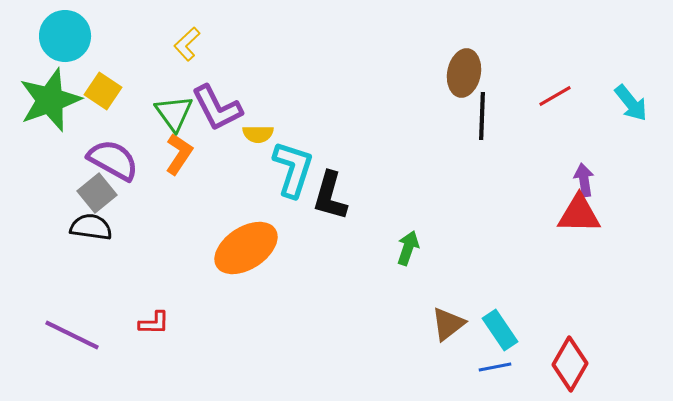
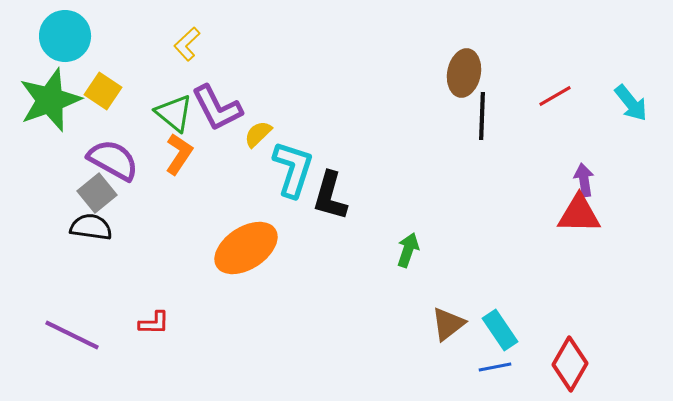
green triangle: rotated 15 degrees counterclockwise
yellow semicircle: rotated 136 degrees clockwise
green arrow: moved 2 px down
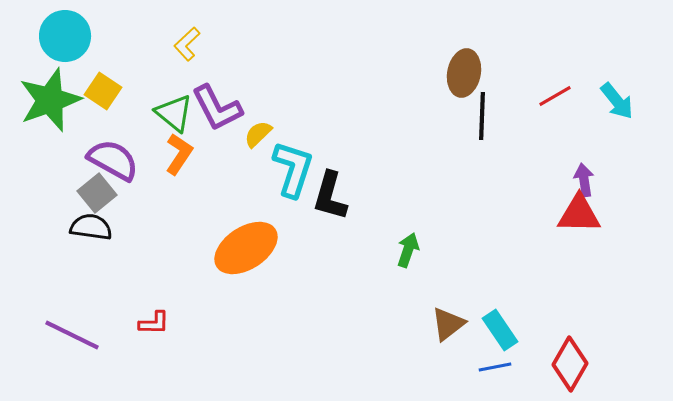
cyan arrow: moved 14 px left, 2 px up
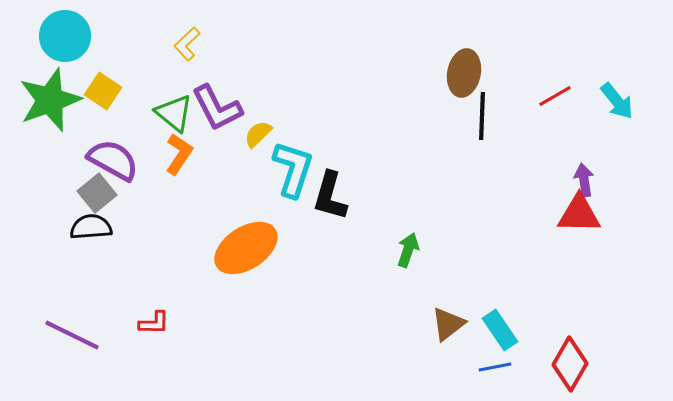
black semicircle: rotated 12 degrees counterclockwise
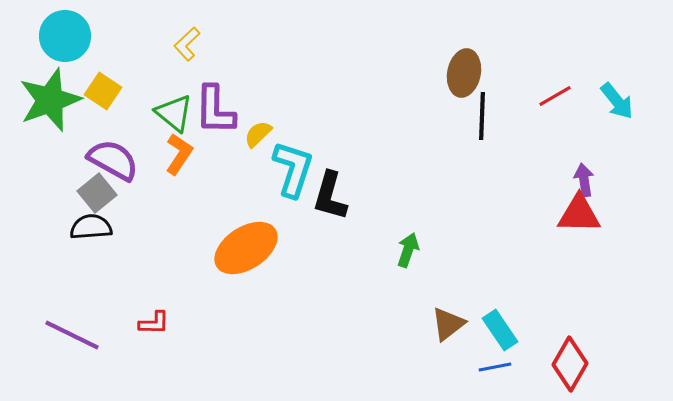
purple L-shape: moved 2 px left, 2 px down; rotated 28 degrees clockwise
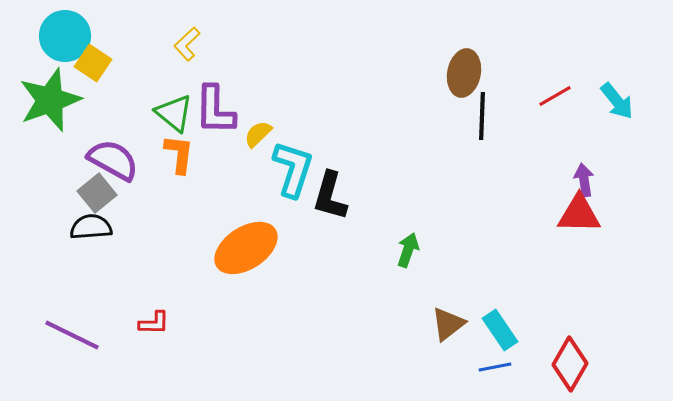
yellow square: moved 10 px left, 28 px up
orange L-shape: rotated 27 degrees counterclockwise
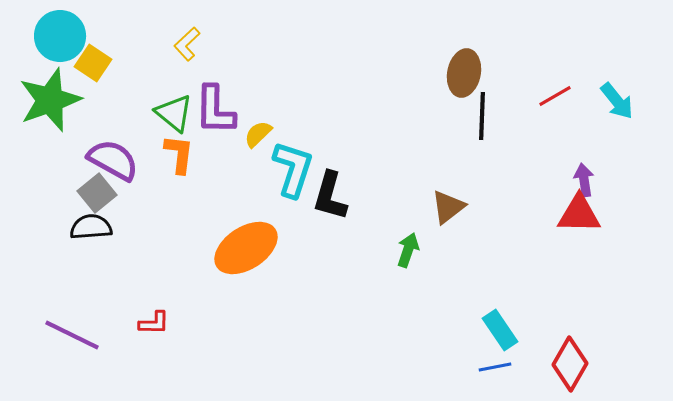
cyan circle: moved 5 px left
brown triangle: moved 117 px up
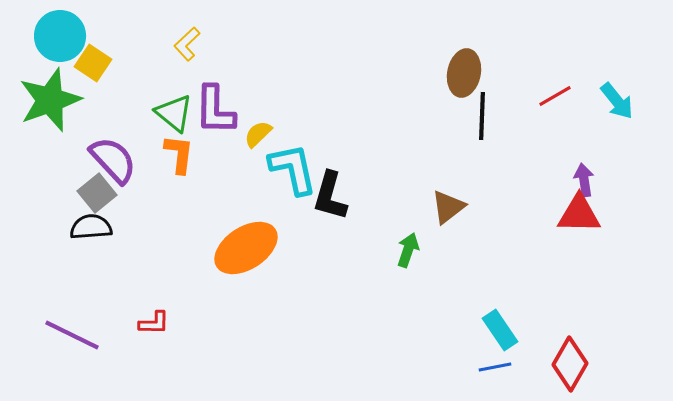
purple semicircle: rotated 18 degrees clockwise
cyan L-shape: rotated 30 degrees counterclockwise
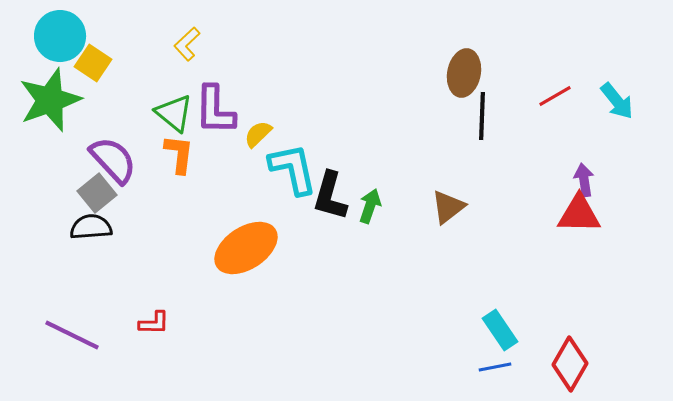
green arrow: moved 38 px left, 44 px up
